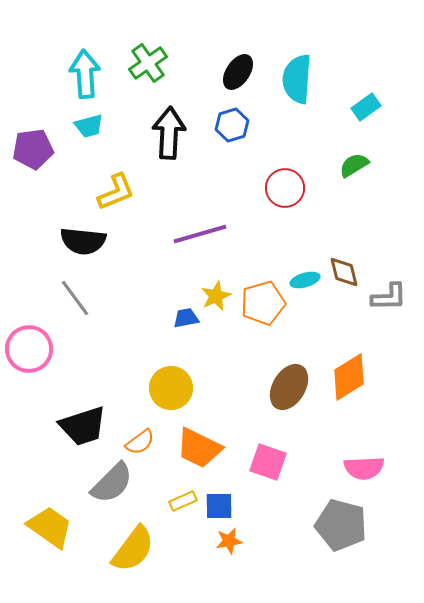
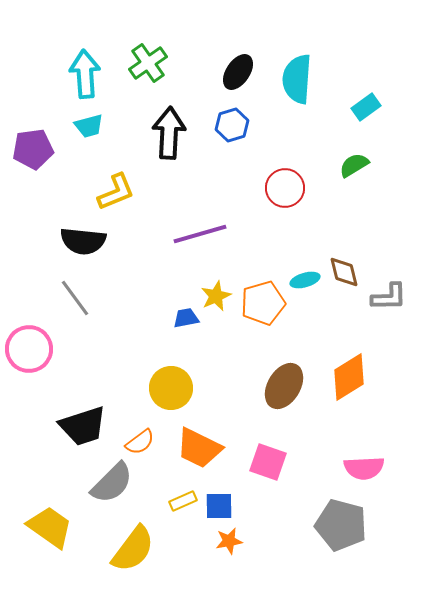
brown ellipse: moved 5 px left, 1 px up
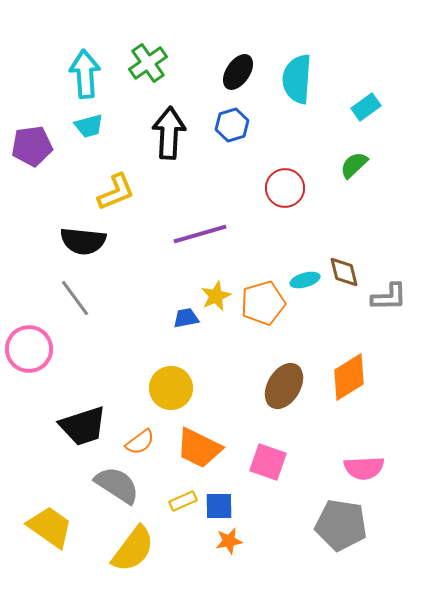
purple pentagon: moved 1 px left, 3 px up
green semicircle: rotated 12 degrees counterclockwise
gray semicircle: moved 5 px right, 2 px down; rotated 102 degrees counterclockwise
gray pentagon: rotated 6 degrees counterclockwise
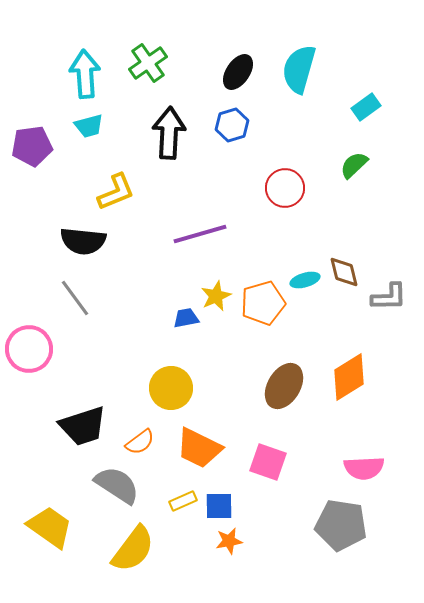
cyan semicircle: moved 2 px right, 10 px up; rotated 12 degrees clockwise
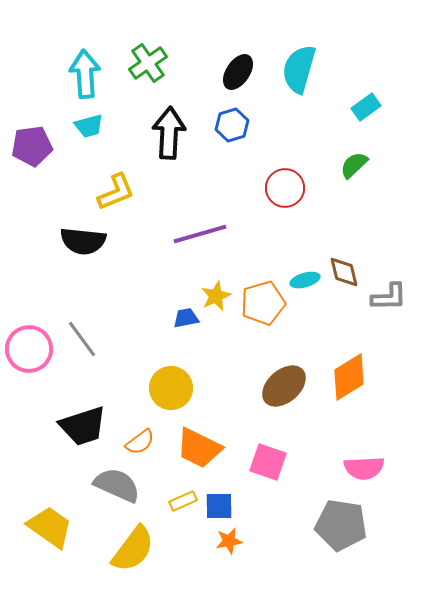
gray line: moved 7 px right, 41 px down
brown ellipse: rotated 18 degrees clockwise
gray semicircle: rotated 9 degrees counterclockwise
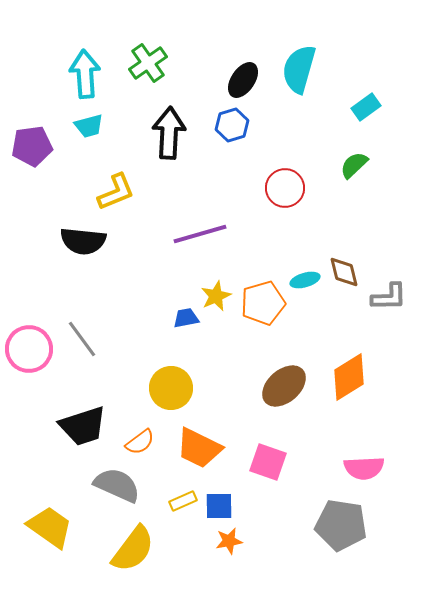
black ellipse: moved 5 px right, 8 px down
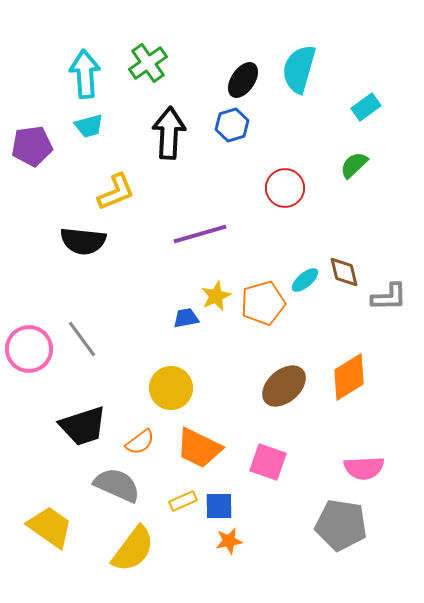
cyan ellipse: rotated 24 degrees counterclockwise
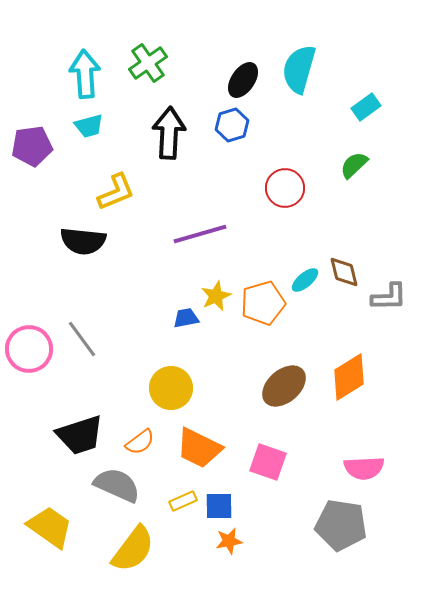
black trapezoid: moved 3 px left, 9 px down
